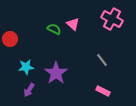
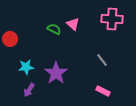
pink cross: rotated 25 degrees counterclockwise
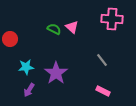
pink triangle: moved 1 px left, 3 px down
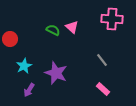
green semicircle: moved 1 px left, 1 px down
cyan star: moved 2 px left, 1 px up; rotated 21 degrees counterclockwise
purple star: rotated 15 degrees counterclockwise
pink rectangle: moved 2 px up; rotated 16 degrees clockwise
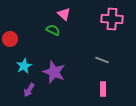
pink triangle: moved 8 px left, 13 px up
gray line: rotated 32 degrees counterclockwise
purple star: moved 2 px left, 1 px up
pink rectangle: rotated 48 degrees clockwise
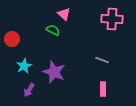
red circle: moved 2 px right
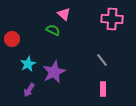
gray line: rotated 32 degrees clockwise
cyan star: moved 4 px right, 2 px up
purple star: rotated 25 degrees clockwise
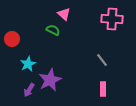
purple star: moved 4 px left, 8 px down
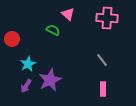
pink triangle: moved 4 px right
pink cross: moved 5 px left, 1 px up
purple arrow: moved 3 px left, 4 px up
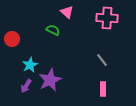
pink triangle: moved 1 px left, 2 px up
cyan star: moved 2 px right, 1 px down
